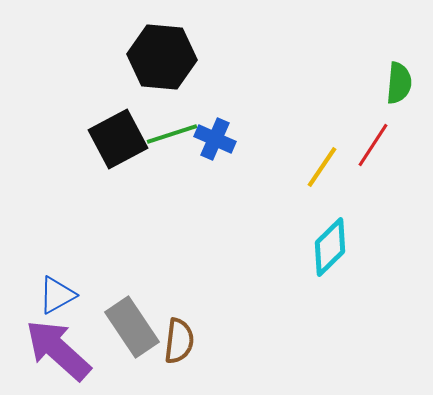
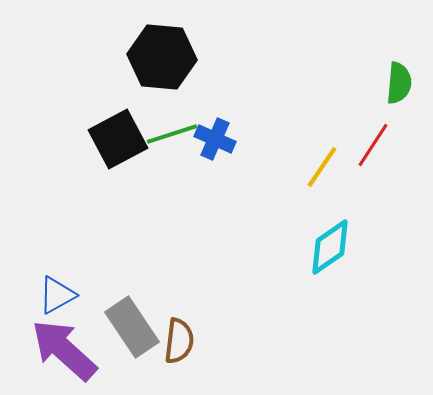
cyan diamond: rotated 10 degrees clockwise
purple arrow: moved 6 px right
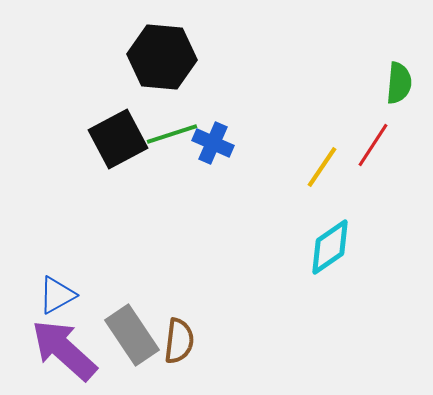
blue cross: moved 2 px left, 4 px down
gray rectangle: moved 8 px down
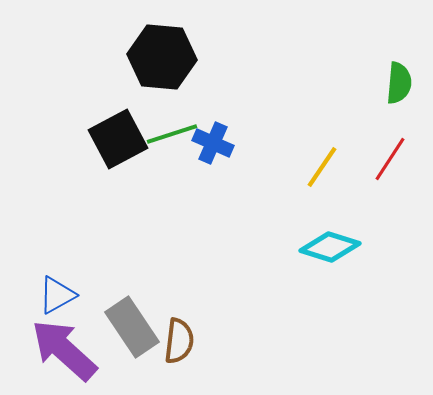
red line: moved 17 px right, 14 px down
cyan diamond: rotated 52 degrees clockwise
gray rectangle: moved 8 px up
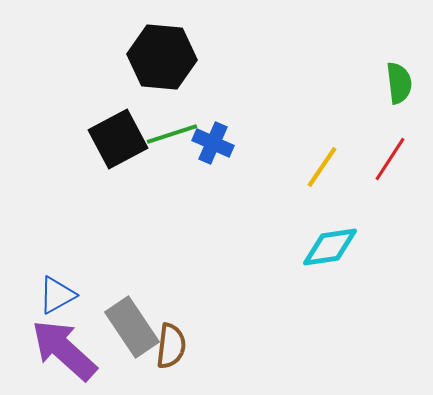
green semicircle: rotated 12 degrees counterclockwise
cyan diamond: rotated 26 degrees counterclockwise
brown semicircle: moved 8 px left, 5 px down
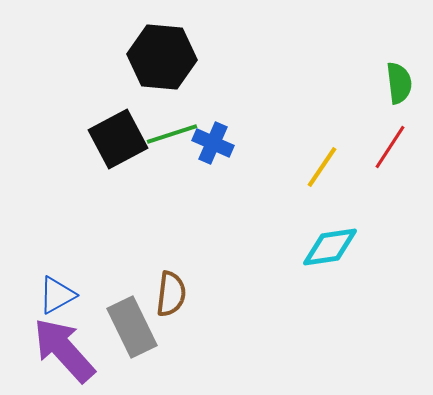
red line: moved 12 px up
gray rectangle: rotated 8 degrees clockwise
brown semicircle: moved 52 px up
purple arrow: rotated 6 degrees clockwise
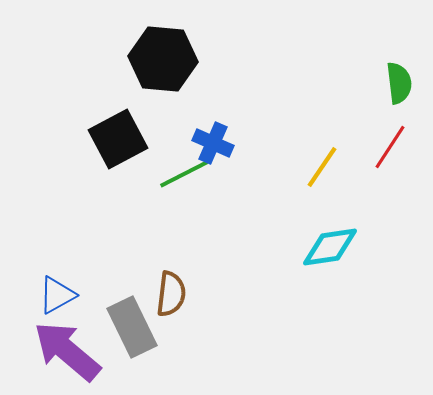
black hexagon: moved 1 px right, 2 px down
green line: moved 12 px right, 40 px down; rotated 9 degrees counterclockwise
purple arrow: moved 3 px right, 1 px down; rotated 8 degrees counterclockwise
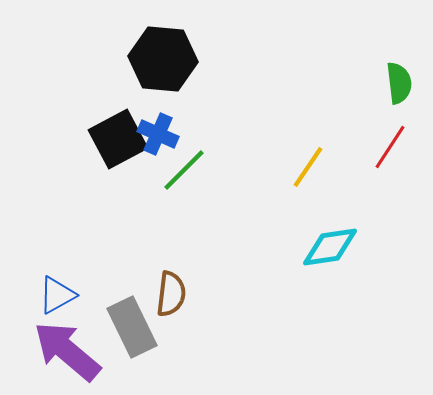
blue cross: moved 55 px left, 9 px up
yellow line: moved 14 px left
green line: moved 4 px up; rotated 18 degrees counterclockwise
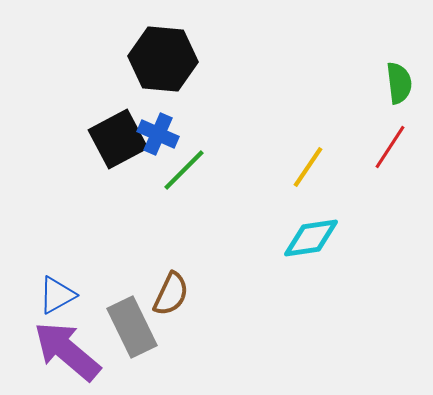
cyan diamond: moved 19 px left, 9 px up
brown semicircle: rotated 18 degrees clockwise
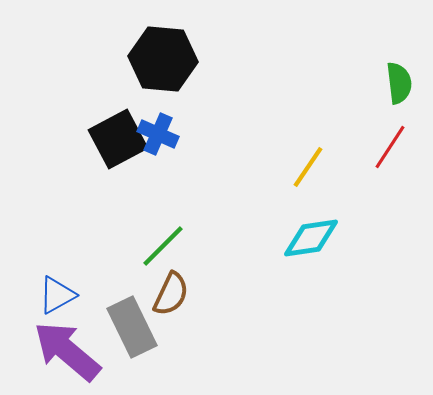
green line: moved 21 px left, 76 px down
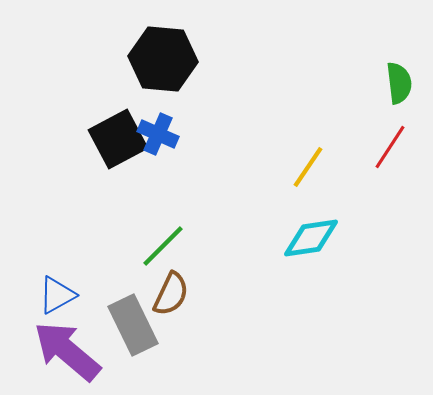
gray rectangle: moved 1 px right, 2 px up
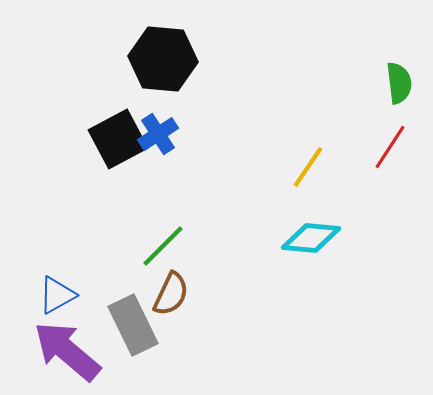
blue cross: rotated 33 degrees clockwise
cyan diamond: rotated 14 degrees clockwise
